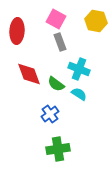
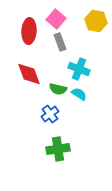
pink square: rotated 12 degrees clockwise
red ellipse: moved 12 px right
green semicircle: moved 2 px right, 5 px down; rotated 24 degrees counterclockwise
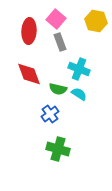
green cross: rotated 25 degrees clockwise
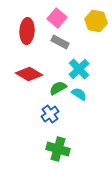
pink square: moved 1 px right, 1 px up
red ellipse: moved 2 px left
gray rectangle: rotated 42 degrees counterclockwise
cyan cross: rotated 25 degrees clockwise
red diamond: rotated 40 degrees counterclockwise
green semicircle: moved 1 px up; rotated 138 degrees clockwise
